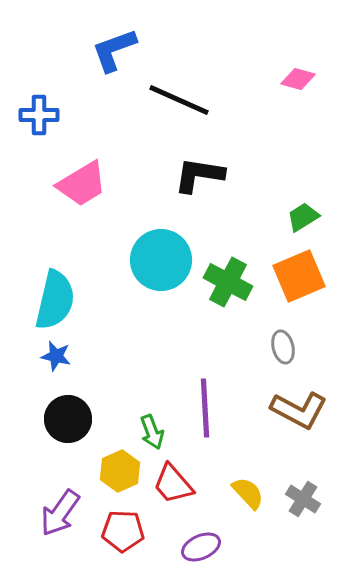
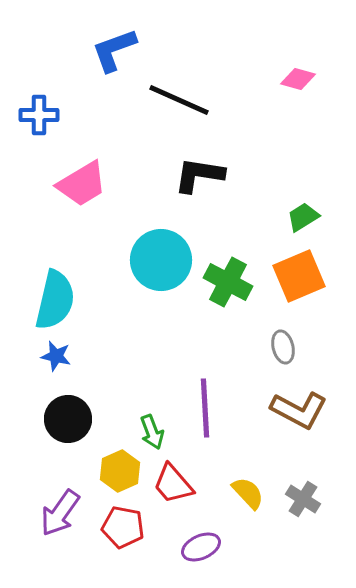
red pentagon: moved 4 px up; rotated 9 degrees clockwise
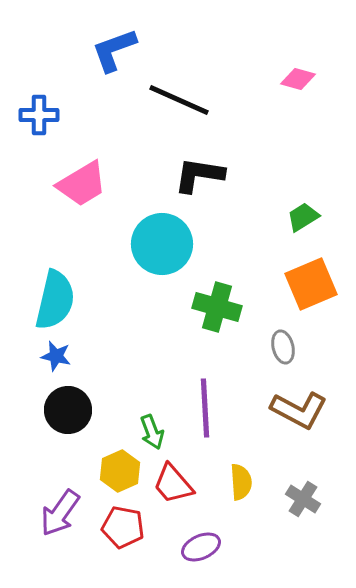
cyan circle: moved 1 px right, 16 px up
orange square: moved 12 px right, 8 px down
green cross: moved 11 px left, 25 px down; rotated 12 degrees counterclockwise
black circle: moved 9 px up
yellow semicircle: moved 7 px left, 11 px up; rotated 39 degrees clockwise
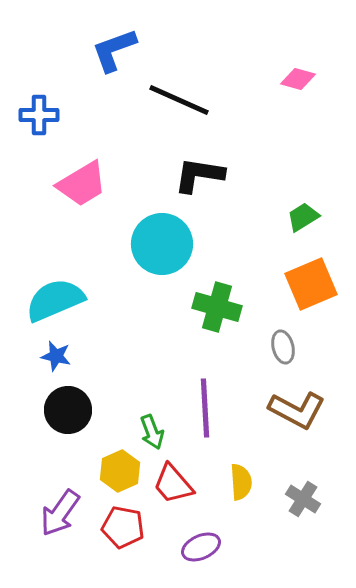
cyan semicircle: rotated 126 degrees counterclockwise
brown L-shape: moved 2 px left
